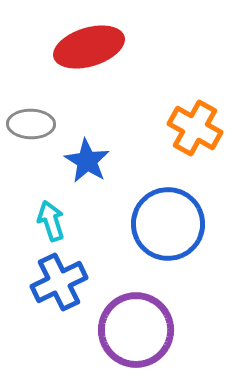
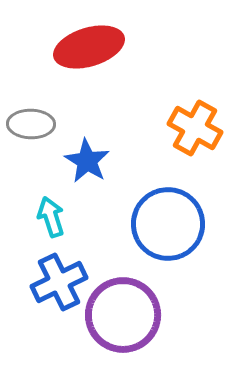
cyan arrow: moved 4 px up
purple circle: moved 13 px left, 15 px up
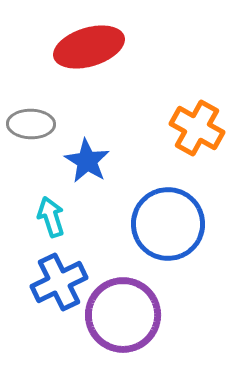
orange cross: moved 2 px right
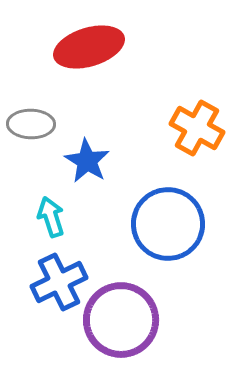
purple circle: moved 2 px left, 5 px down
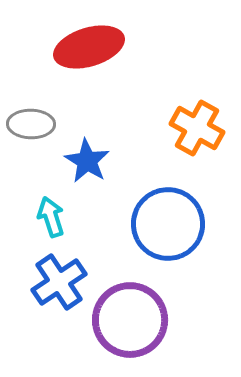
blue cross: rotated 8 degrees counterclockwise
purple circle: moved 9 px right
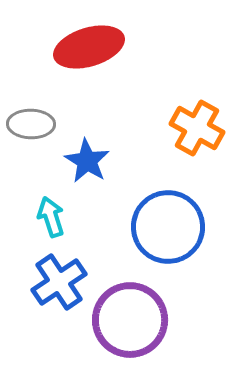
blue circle: moved 3 px down
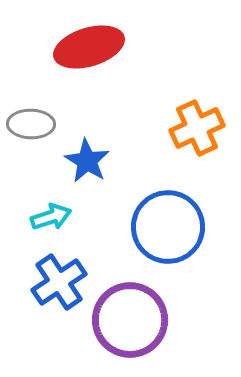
orange cross: rotated 36 degrees clockwise
cyan arrow: rotated 90 degrees clockwise
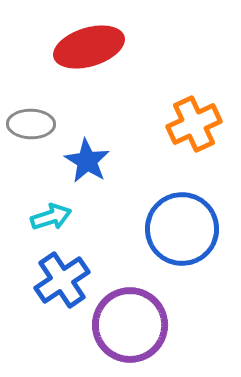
orange cross: moved 3 px left, 4 px up
blue circle: moved 14 px right, 2 px down
blue cross: moved 3 px right, 2 px up
purple circle: moved 5 px down
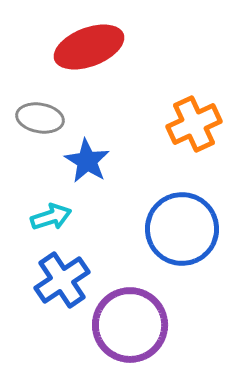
red ellipse: rotated 4 degrees counterclockwise
gray ellipse: moved 9 px right, 6 px up; rotated 9 degrees clockwise
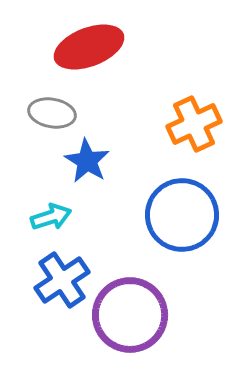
gray ellipse: moved 12 px right, 5 px up
blue circle: moved 14 px up
purple circle: moved 10 px up
